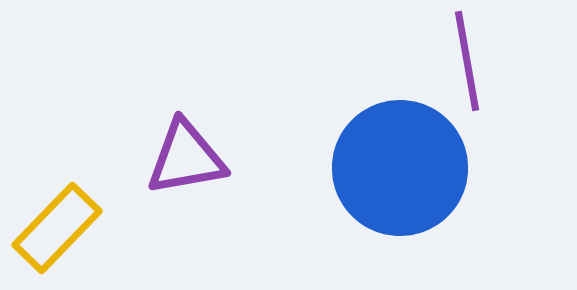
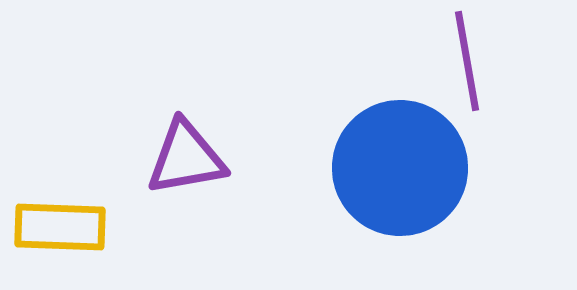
yellow rectangle: moved 3 px right, 1 px up; rotated 48 degrees clockwise
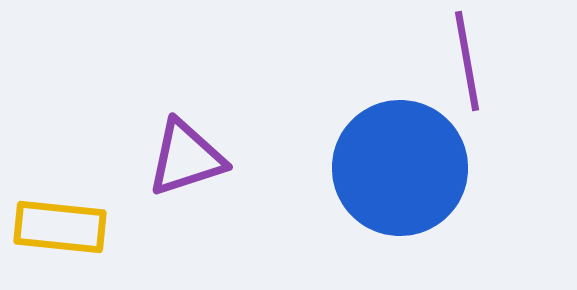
purple triangle: rotated 8 degrees counterclockwise
yellow rectangle: rotated 4 degrees clockwise
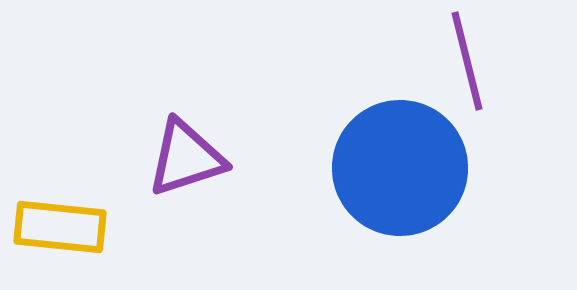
purple line: rotated 4 degrees counterclockwise
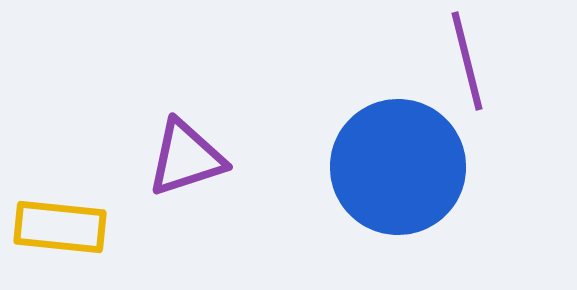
blue circle: moved 2 px left, 1 px up
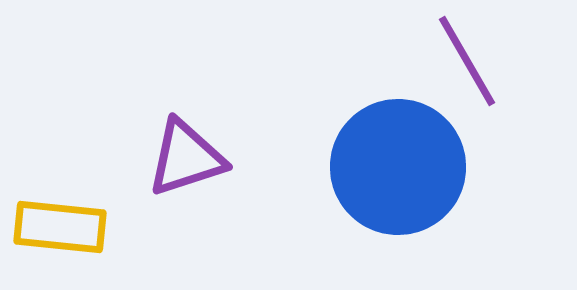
purple line: rotated 16 degrees counterclockwise
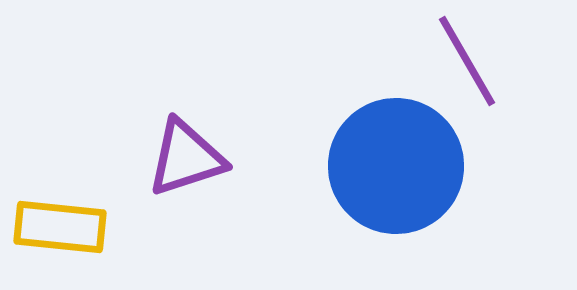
blue circle: moved 2 px left, 1 px up
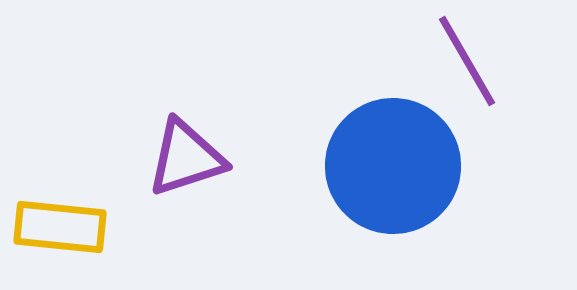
blue circle: moved 3 px left
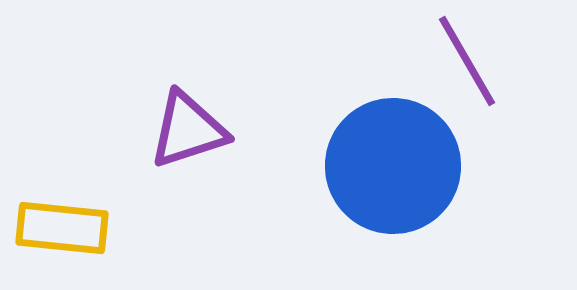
purple triangle: moved 2 px right, 28 px up
yellow rectangle: moved 2 px right, 1 px down
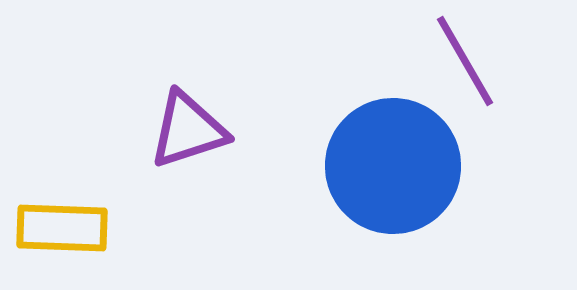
purple line: moved 2 px left
yellow rectangle: rotated 4 degrees counterclockwise
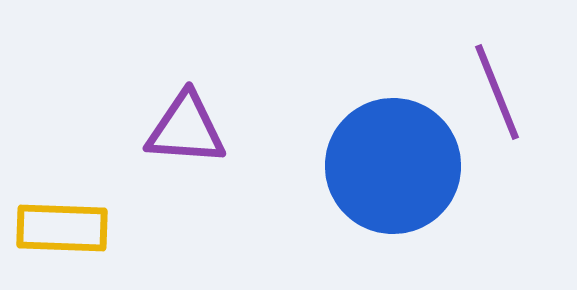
purple line: moved 32 px right, 31 px down; rotated 8 degrees clockwise
purple triangle: moved 2 px left, 1 px up; rotated 22 degrees clockwise
